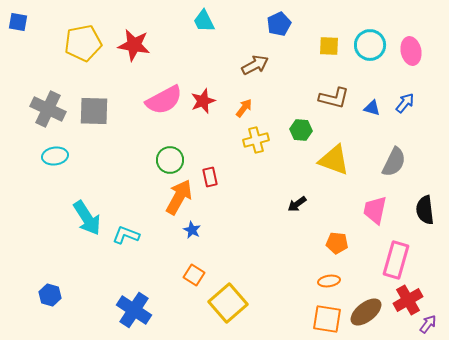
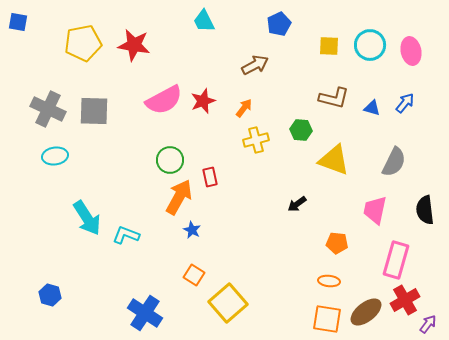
orange ellipse at (329, 281): rotated 15 degrees clockwise
red cross at (408, 300): moved 3 px left
blue cross at (134, 310): moved 11 px right, 3 px down
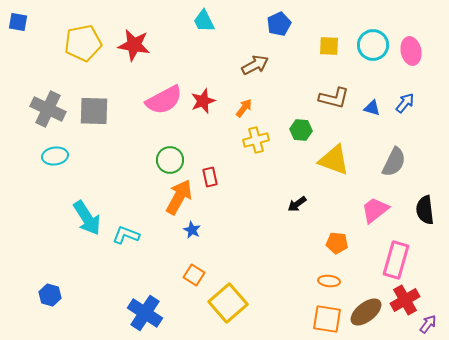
cyan circle at (370, 45): moved 3 px right
pink trapezoid at (375, 210): rotated 40 degrees clockwise
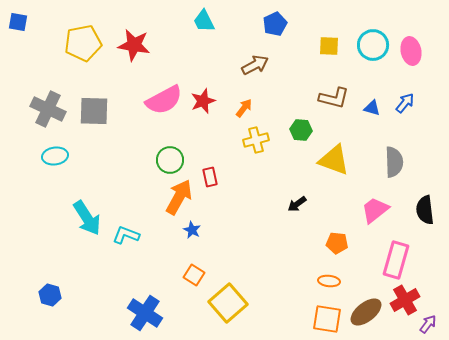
blue pentagon at (279, 24): moved 4 px left
gray semicircle at (394, 162): rotated 28 degrees counterclockwise
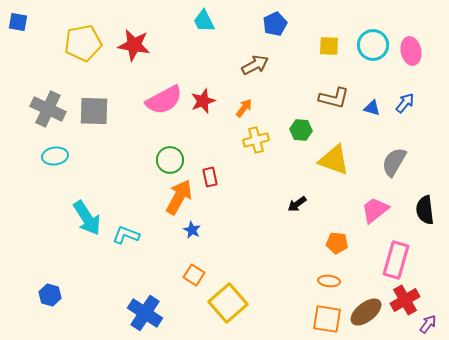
gray semicircle at (394, 162): rotated 148 degrees counterclockwise
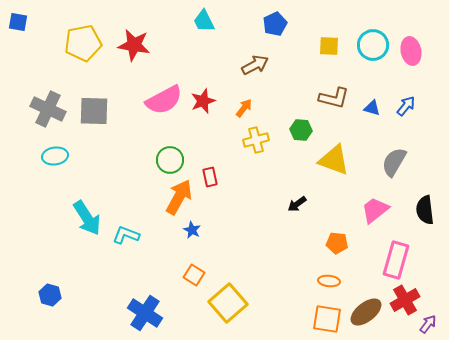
blue arrow at (405, 103): moved 1 px right, 3 px down
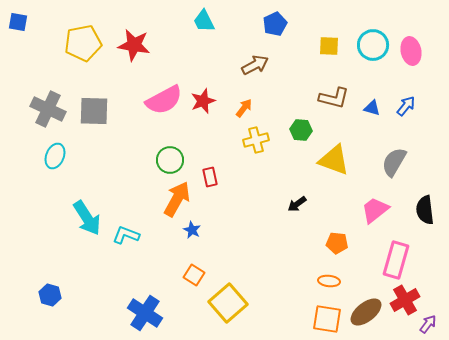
cyan ellipse at (55, 156): rotated 60 degrees counterclockwise
orange arrow at (179, 197): moved 2 px left, 2 px down
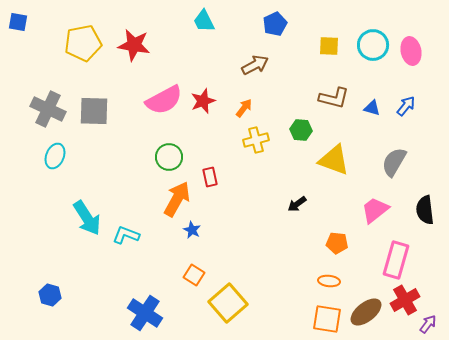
green circle at (170, 160): moved 1 px left, 3 px up
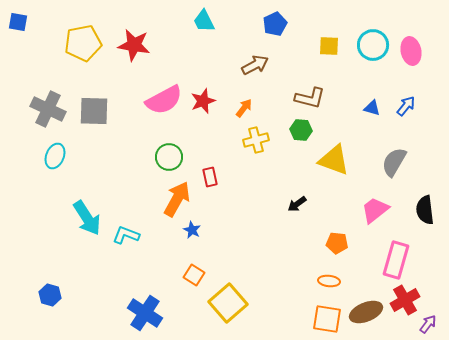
brown L-shape at (334, 98): moved 24 px left
brown ellipse at (366, 312): rotated 16 degrees clockwise
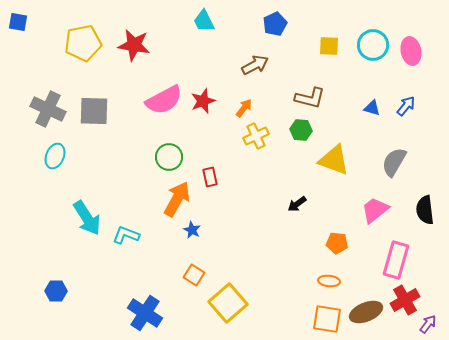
yellow cross at (256, 140): moved 4 px up; rotated 10 degrees counterclockwise
blue hexagon at (50, 295): moved 6 px right, 4 px up; rotated 15 degrees counterclockwise
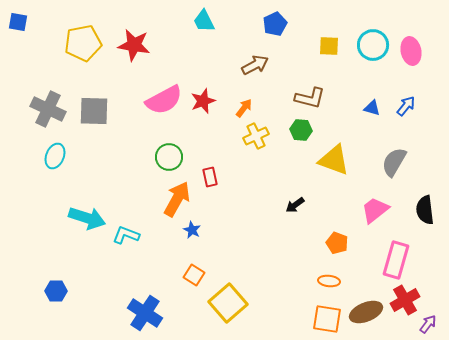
black arrow at (297, 204): moved 2 px left, 1 px down
cyan arrow at (87, 218): rotated 39 degrees counterclockwise
orange pentagon at (337, 243): rotated 15 degrees clockwise
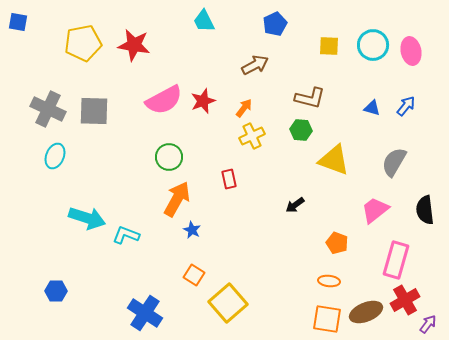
yellow cross at (256, 136): moved 4 px left
red rectangle at (210, 177): moved 19 px right, 2 px down
